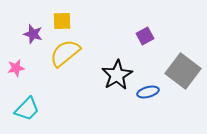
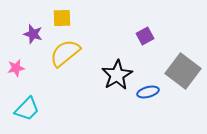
yellow square: moved 3 px up
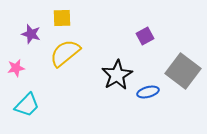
purple star: moved 2 px left
cyan trapezoid: moved 4 px up
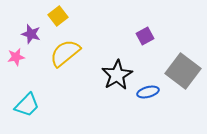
yellow square: moved 4 px left, 2 px up; rotated 36 degrees counterclockwise
pink star: moved 11 px up
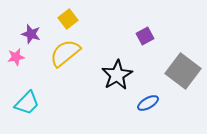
yellow square: moved 10 px right, 3 px down
blue ellipse: moved 11 px down; rotated 15 degrees counterclockwise
cyan trapezoid: moved 2 px up
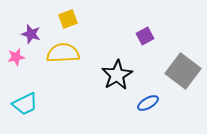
yellow square: rotated 18 degrees clockwise
yellow semicircle: moved 2 px left; rotated 36 degrees clockwise
cyan trapezoid: moved 2 px left, 1 px down; rotated 20 degrees clockwise
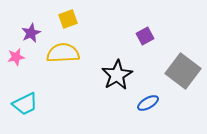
purple star: moved 1 px up; rotated 30 degrees clockwise
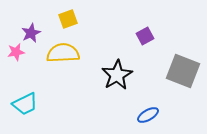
pink star: moved 5 px up
gray square: rotated 16 degrees counterclockwise
blue ellipse: moved 12 px down
